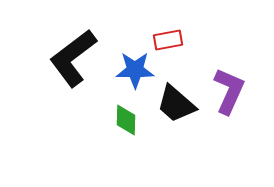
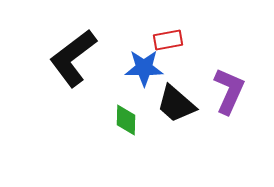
blue star: moved 9 px right, 2 px up
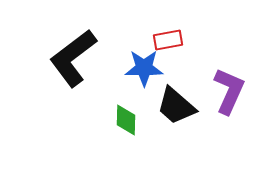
black trapezoid: moved 2 px down
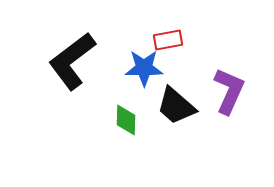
black L-shape: moved 1 px left, 3 px down
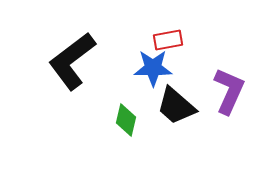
blue star: moved 9 px right
green diamond: rotated 12 degrees clockwise
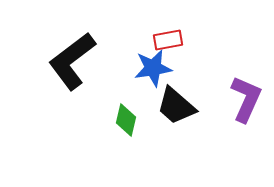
blue star: rotated 9 degrees counterclockwise
purple L-shape: moved 17 px right, 8 px down
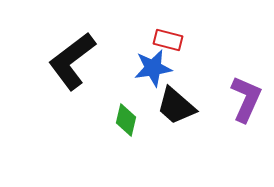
red rectangle: rotated 24 degrees clockwise
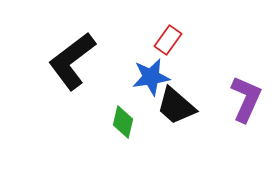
red rectangle: rotated 68 degrees counterclockwise
blue star: moved 2 px left, 9 px down
green diamond: moved 3 px left, 2 px down
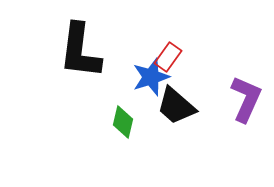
red rectangle: moved 17 px down
black L-shape: moved 8 px right, 10 px up; rotated 46 degrees counterclockwise
blue star: rotated 9 degrees counterclockwise
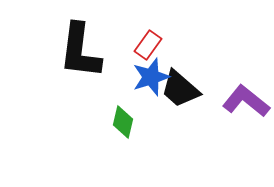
red rectangle: moved 20 px left, 12 px up
purple L-shape: moved 2 px down; rotated 75 degrees counterclockwise
black trapezoid: moved 4 px right, 17 px up
